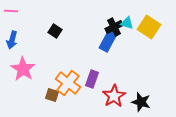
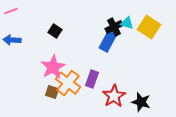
pink line: rotated 24 degrees counterclockwise
blue arrow: rotated 78 degrees clockwise
pink star: moved 30 px right, 2 px up; rotated 10 degrees clockwise
brown square: moved 3 px up
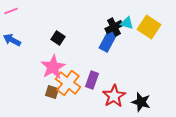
black square: moved 3 px right, 7 px down
blue arrow: rotated 24 degrees clockwise
purple rectangle: moved 1 px down
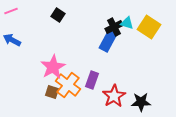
black square: moved 23 px up
orange cross: moved 2 px down
black star: rotated 18 degrees counterclockwise
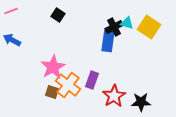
blue rectangle: rotated 20 degrees counterclockwise
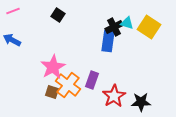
pink line: moved 2 px right
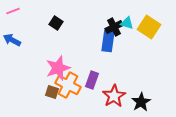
black square: moved 2 px left, 8 px down
pink star: moved 5 px right, 1 px down; rotated 10 degrees clockwise
orange cross: rotated 10 degrees counterclockwise
black star: rotated 30 degrees counterclockwise
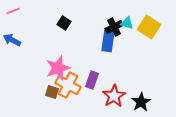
black square: moved 8 px right
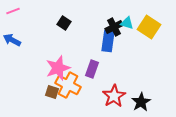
purple rectangle: moved 11 px up
